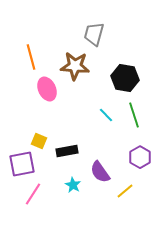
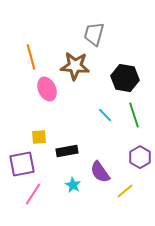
cyan line: moved 1 px left
yellow square: moved 4 px up; rotated 28 degrees counterclockwise
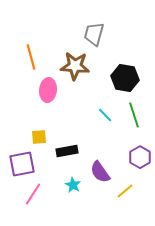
pink ellipse: moved 1 px right, 1 px down; rotated 30 degrees clockwise
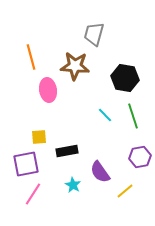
pink ellipse: rotated 15 degrees counterclockwise
green line: moved 1 px left, 1 px down
purple hexagon: rotated 20 degrees clockwise
purple square: moved 4 px right
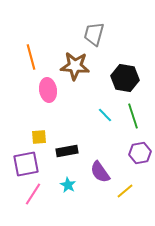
purple hexagon: moved 4 px up
cyan star: moved 5 px left
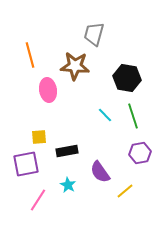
orange line: moved 1 px left, 2 px up
black hexagon: moved 2 px right
pink line: moved 5 px right, 6 px down
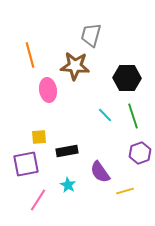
gray trapezoid: moved 3 px left, 1 px down
black hexagon: rotated 8 degrees counterclockwise
purple hexagon: rotated 10 degrees counterclockwise
yellow line: rotated 24 degrees clockwise
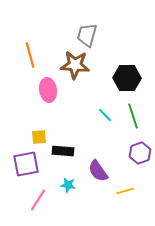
gray trapezoid: moved 4 px left
brown star: moved 1 px up
black rectangle: moved 4 px left; rotated 15 degrees clockwise
purple semicircle: moved 2 px left, 1 px up
cyan star: rotated 21 degrees counterclockwise
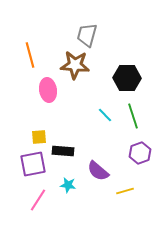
purple square: moved 7 px right
purple semicircle: rotated 15 degrees counterclockwise
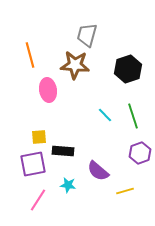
black hexagon: moved 1 px right, 9 px up; rotated 20 degrees counterclockwise
